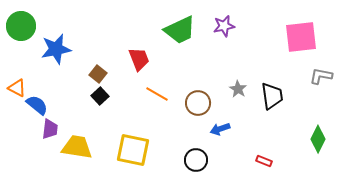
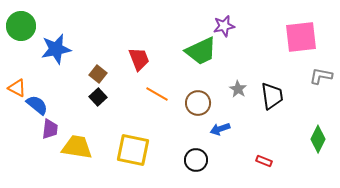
green trapezoid: moved 21 px right, 21 px down
black square: moved 2 px left, 1 px down
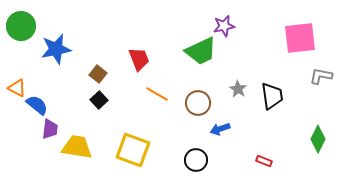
pink square: moved 1 px left, 1 px down
black square: moved 1 px right, 3 px down
yellow square: rotated 8 degrees clockwise
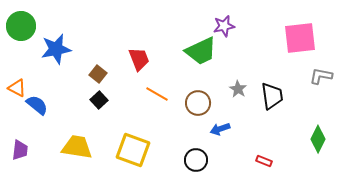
purple trapezoid: moved 30 px left, 21 px down
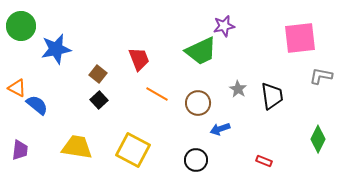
yellow square: rotated 8 degrees clockwise
